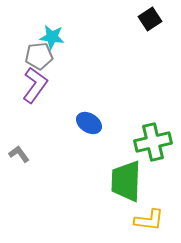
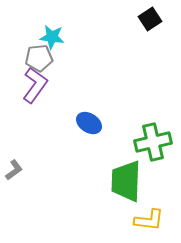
gray pentagon: moved 2 px down
gray L-shape: moved 5 px left, 16 px down; rotated 90 degrees clockwise
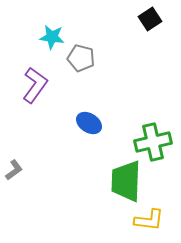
gray pentagon: moved 42 px right; rotated 20 degrees clockwise
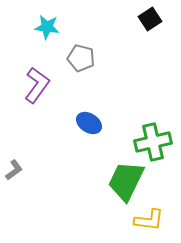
cyan star: moved 5 px left, 10 px up
purple L-shape: moved 2 px right
green trapezoid: rotated 24 degrees clockwise
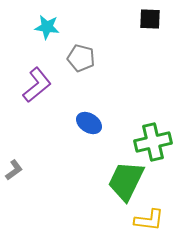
black square: rotated 35 degrees clockwise
purple L-shape: rotated 15 degrees clockwise
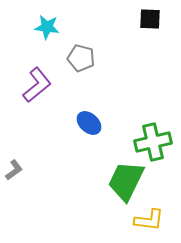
blue ellipse: rotated 10 degrees clockwise
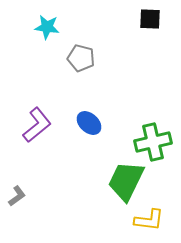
purple L-shape: moved 40 px down
gray L-shape: moved 3 px right, 26 px down
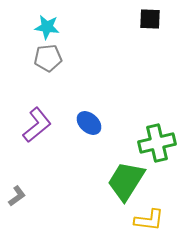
gray pentagon: moved 33 px left; rotated 20 degrees counterclockwise
green cross: moved 4 px right, 1 px down
green trapezoid: rotated 6 degrees clockwise
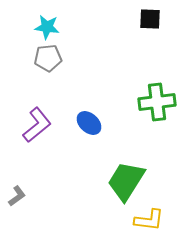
green cross: moved 41 px up; rotated 6 degrees clockwise
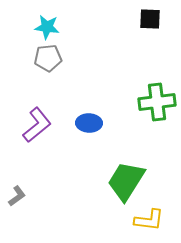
blue ellipse: rotated 40 degrees counterclockwise
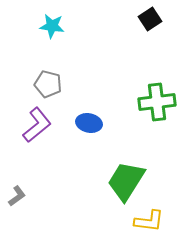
black square: rotated 35 degrees counterclockwise
cyan star: moved 5 px right, 1 px up
gray pentagon: moved 26 px down; rotated 20 degrees clockwise
blue ellipse: rotated 10 degrees clockwise
yellow L-shape: moved 1 px down
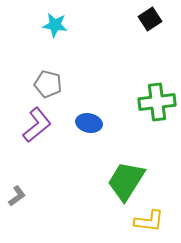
cyan star: moved 3 px right, 1 px up
